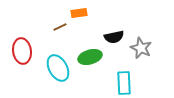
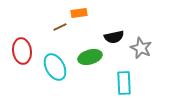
cyan ellipse: moved 3 px left, 1 px up
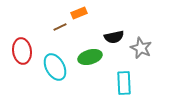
orange rectangle: rotated 14 degrees counterclockwise
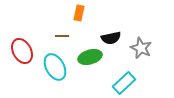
orange rectangle: rotated 56 degrees counterclockwise
brown line: moved 2 px right, 9 px down; rotated 24 degrees clockwise
black semicircle: moved 3 px left, 1 px down
red ellipse: rotated 20 degrees counterclockwise
cyan rectangle: rotated 50 degrees clockwise
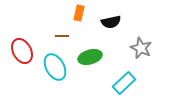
black semicircle: moved 16 px up
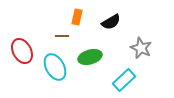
orange rectangle: moved 2 px left, 4 px down
black semicircle: rotated 18 degrees counterclockwise
cyan rectangle: moved 3 px up
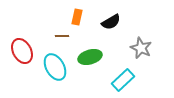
cyan rectangle: moved 1 px left
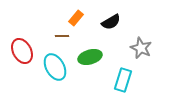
orange rectangle: moved 1 px left, 1 px down; rotated 28 degrees clockwise
cyan rectangle: rotated 30 degrees counterclockwise
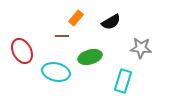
gray star: rotated 20 degrees counterclockwise
cyan ellipse: moved 1 px right, 5 px down; rotated 48 degrees counterclockwise
cyan rectangle: moved 1 px down
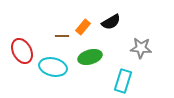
orange rectangle: moved 7 px right, 9 px down
cyan ellipse: moved 3 px left, 5 px up
